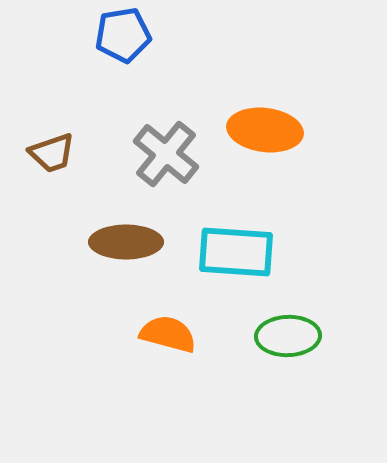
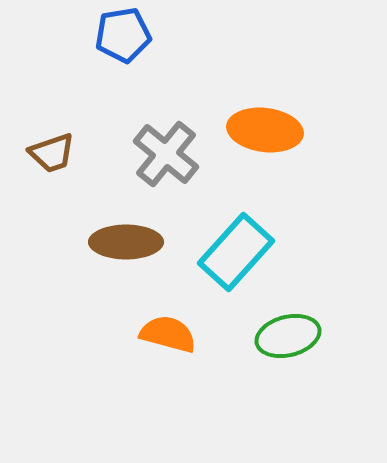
cyan rectangle: rotated 52 degrees counterclockwise
green ellipse: rotated 12 degrees counterclockwise
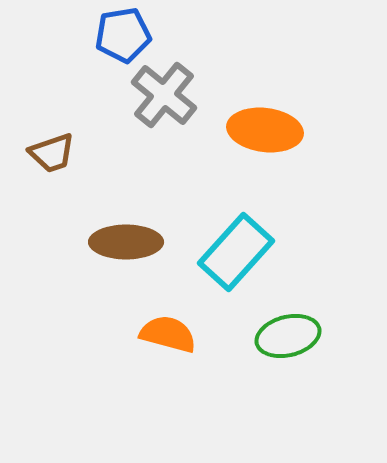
gray cross: moved 2 px left, 59 px up
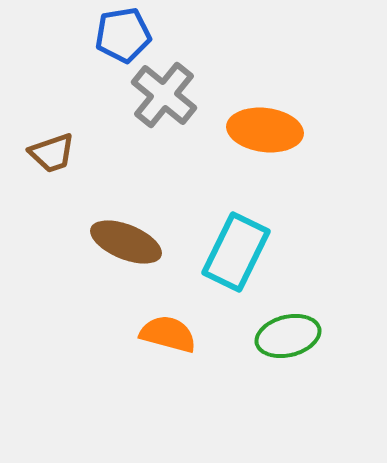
brown ellipse: rotated 22 degrees clockwise
cyan rectangle: rotated 16 degrees counterclockwise
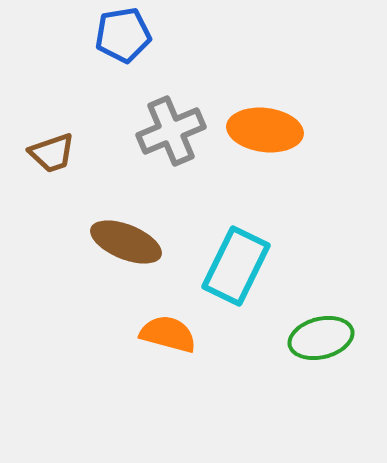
gray cross: moved 7 px right, 36 px down; rotated 28 degrees clockwise
cyan rectangle: moved 14 px down
green ellipse: moved 33 px right, 2 px down
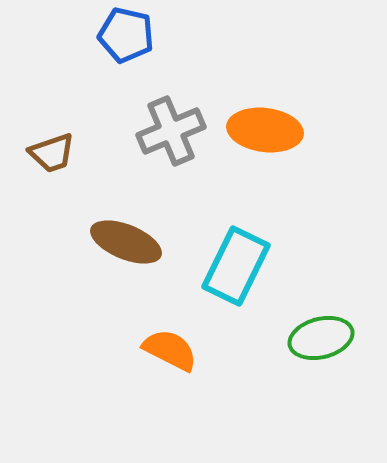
blue pentagon: moved 3 px right; rotated 22 degrees clockwise
orange semicircle: moved 2 px right, 16 px down; rotated 12 degrees clockwise
